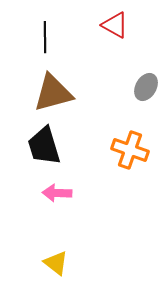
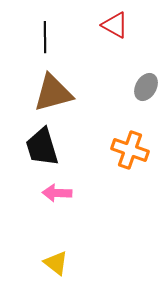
black trapezoid: moved 2 px left, 1 px down
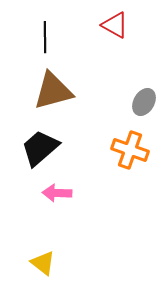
gray ellipse: moved 2 px left, 15 px down
brown triangle: moved 2 px up
black trapezoid: moved 2 px left, 1 px down; rotated 66 degrees clockwise
yellow triangle: moved 13 px left
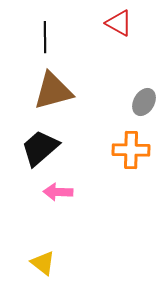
red triangle: moved 4 px right, 2 px up
orange cross: moved 1 px right; rotated 18 degrees counterclockwise
pink arrow: moved 1 px right, 1 px up
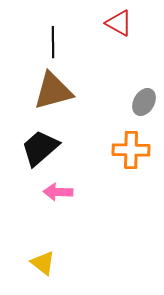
black line: moved 8 px right, 5 px down
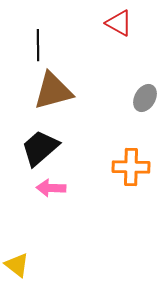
black line: moved 15 px left, 3 px down
gray ellipse: moved 1 px right, 4 px up
orange cross: moved 17 px down
pink arrow: moved 7 px left, 4 px up
yellow triangle: moved 26 px left, 2 px down
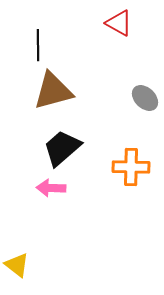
gray ellipse: rotated 76 degrees counterclockwise
black trapezoid: moved 22 px right
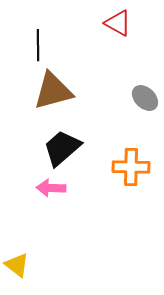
red triangle: moved 1 px left
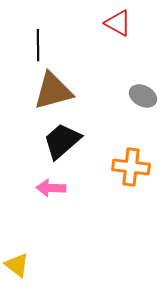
gray ellipse: moved 2 px left, 2 px up; rotated 16 degrees counterclockwise
black trapezoid: moved 7 px up
orange cross: rotated 6 degrees clockwise
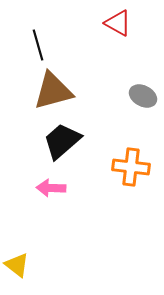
black line: rotated 16 degrees counterclockwise
